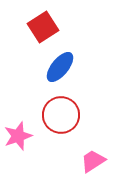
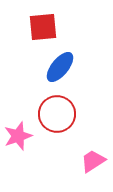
red square: rotated 28 degrees clockwise
red circle: moved 4 px left, 1 px up
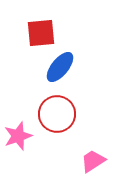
red square: moved 2 px left, 6 px down
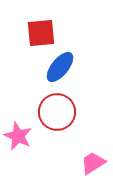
red circle: moved 2 px up
pink star: rotated 28 degrees counterclockwise
pink trapezoid: moved 2 px down
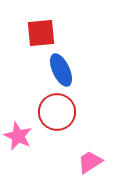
blue ellipse: moved 1 px right, 3 px down; rotated 64 degrees counterclockwise
pink trapezoid: moved 3 px left, 1 px up
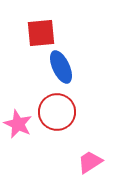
blue ellipse: moved 3 px up
pink star: moved 12 px up
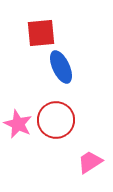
red circle: moved 1 px left, 8 px down
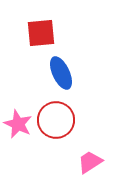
blue ellipse: moved 6 px down
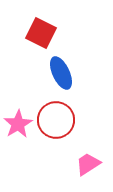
red square: rotated 32 degrees clockwise
pink star: rotated 16 degrees clockwise
pink trapezoid: moved 2 px left, 2 px down
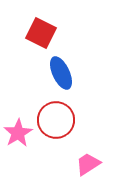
pink star: moved 9 px down
